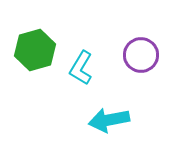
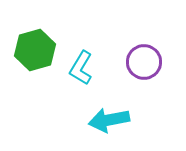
purple circle: moved 3 px right, 7 px down
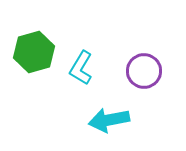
green hexagon: moved 1 px left, 2 px down
purple circle: moved 9 px down
